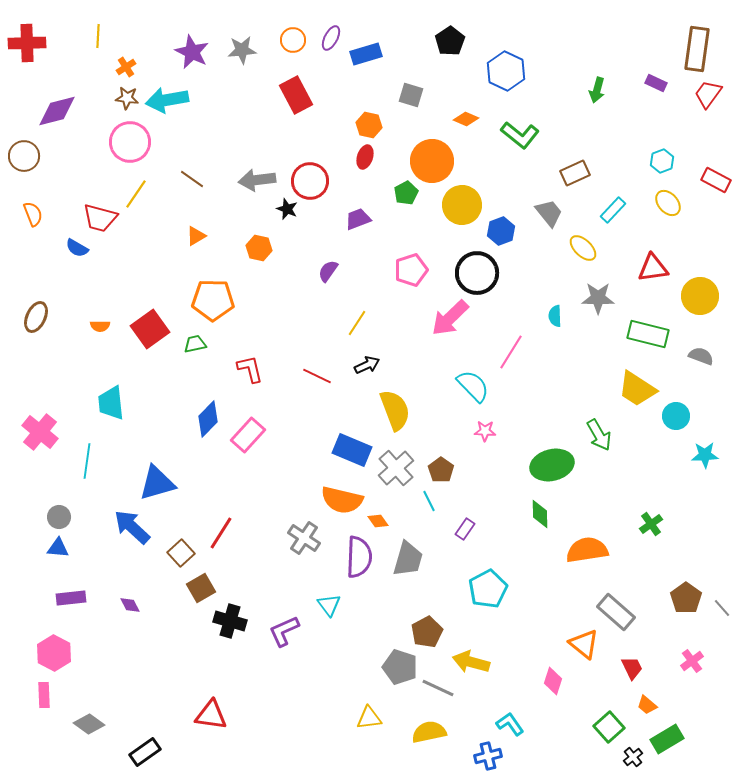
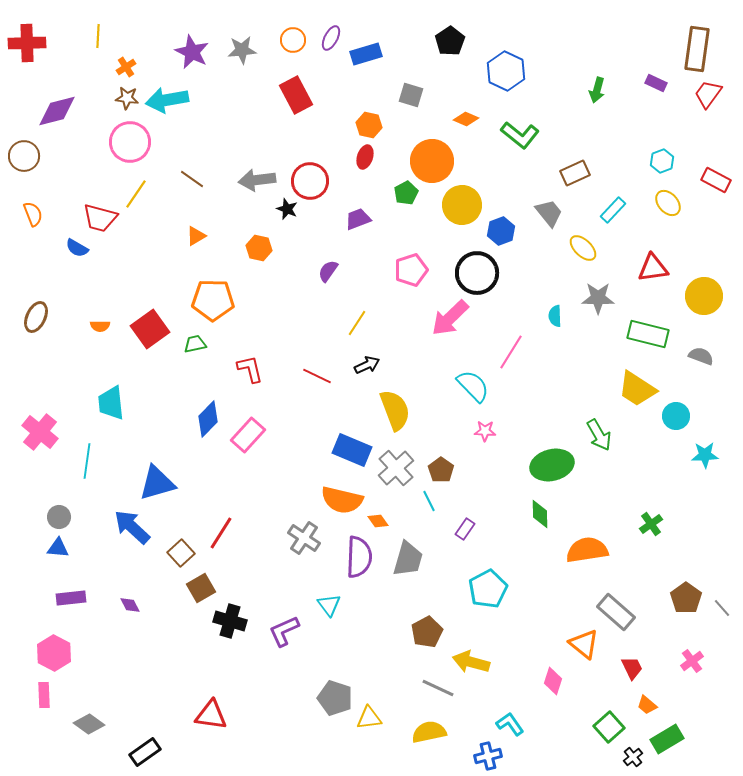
yellow circle at (700, 296): moved 4 px right
gray pentagon at (400, 667): moved 65 px left, 31 px down
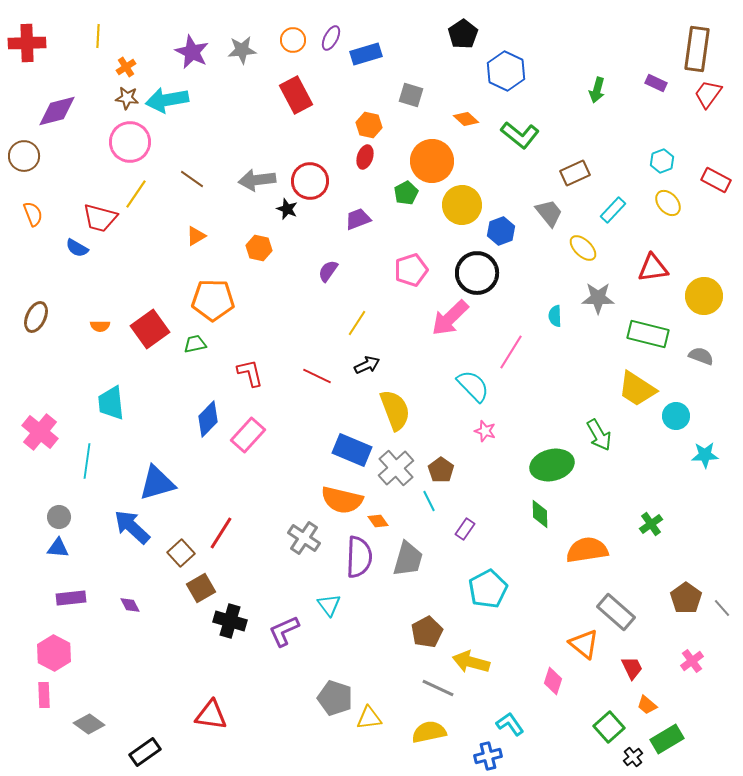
black pentagon at (450, 41): moved 13 px right, 7 px up
orange diamond at (466, 119): rotated 20 degrees clockwise
red L-shape at (250, 369): moved 4 px down
pink star at (485, 431): rotated 15 degrees clockwise
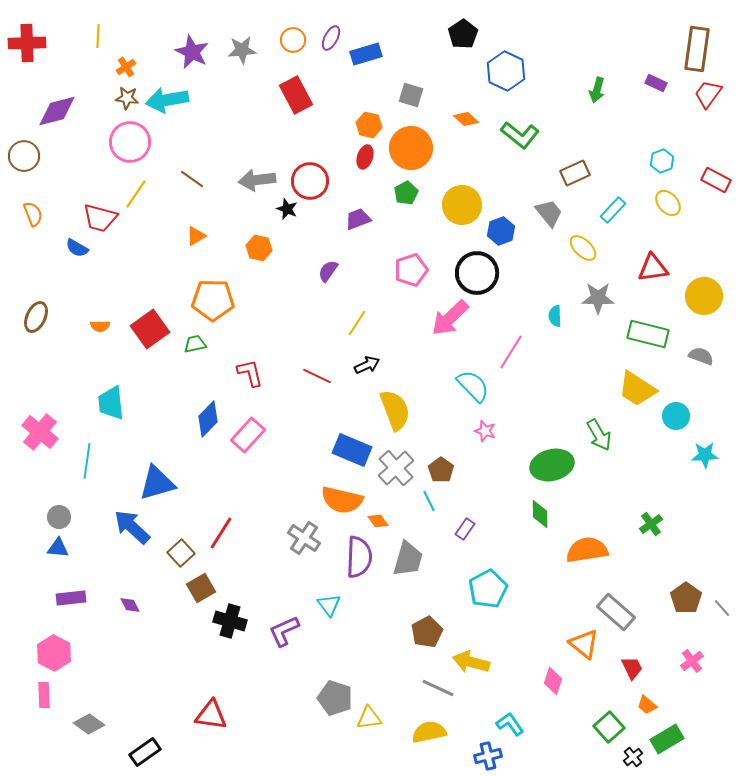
orange circle at (432, 161): moved 21 px left, 13 px up
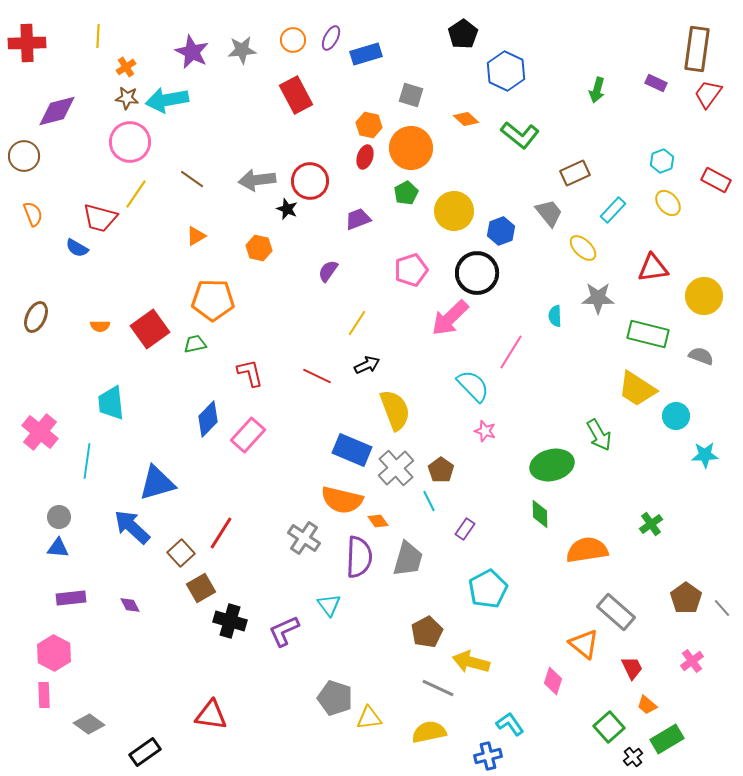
yellow circle at (462, 205): moved 8 px left, 6 px down
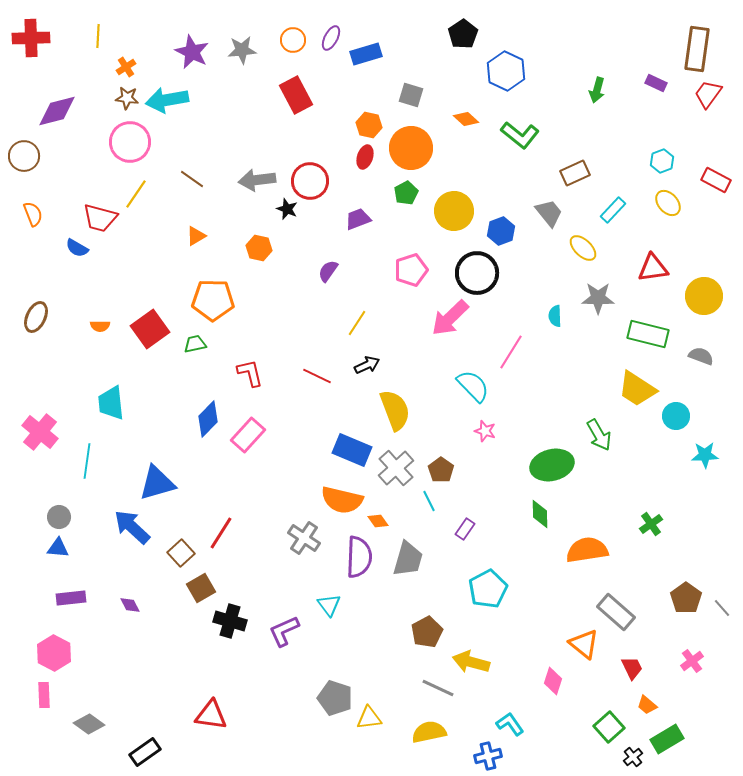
red cross at (27, 43): moved 4 px right, 5 px up
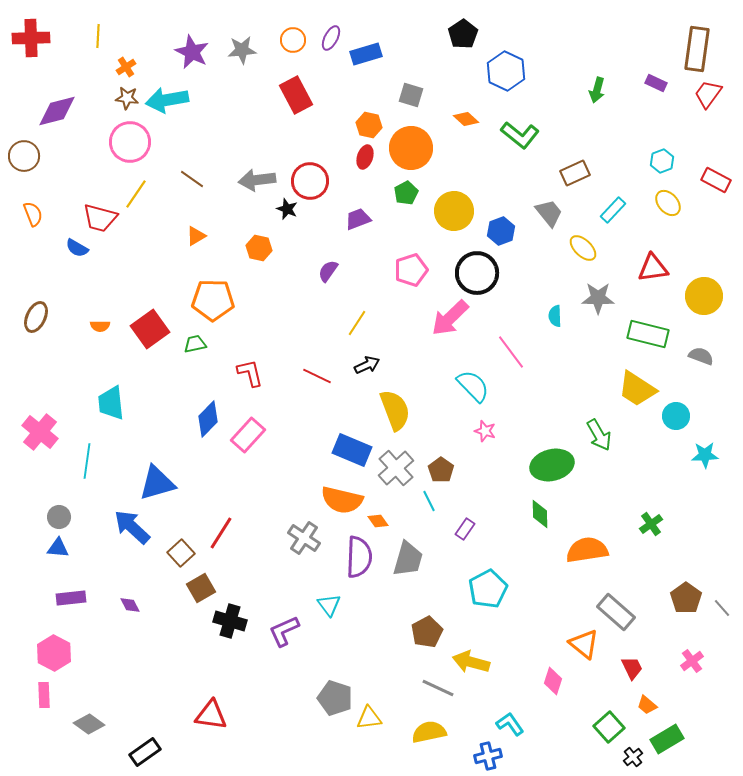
pink line at (511, 352): rotated 69 degrees counterclockwise
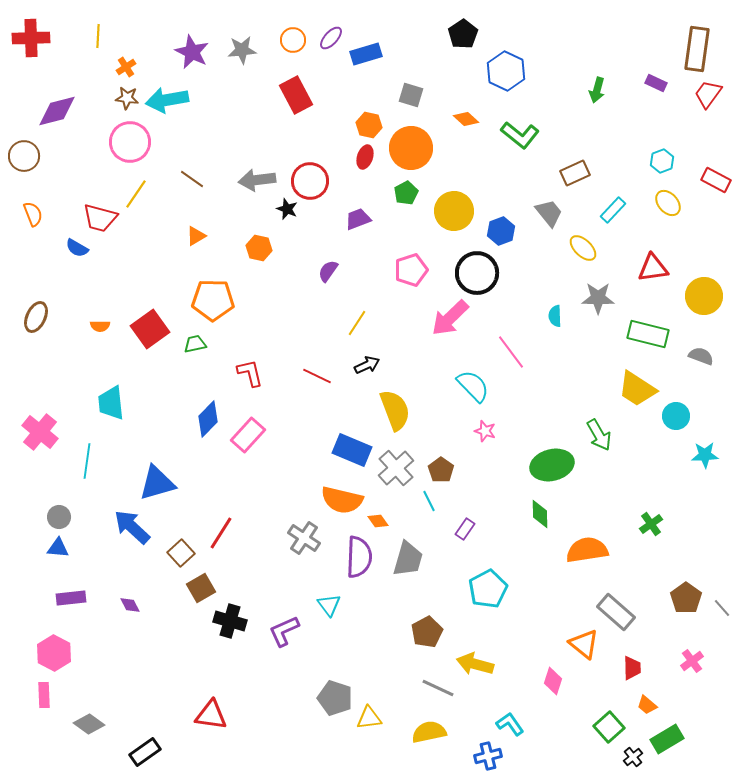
purple ellipse at (331, 38): rotated 15 degrees clockwise
yellow arrow at (471, 662): moved 4 px right, 2 px down
red trapezoid at (632, 668): rotated 25 degrees clockwise
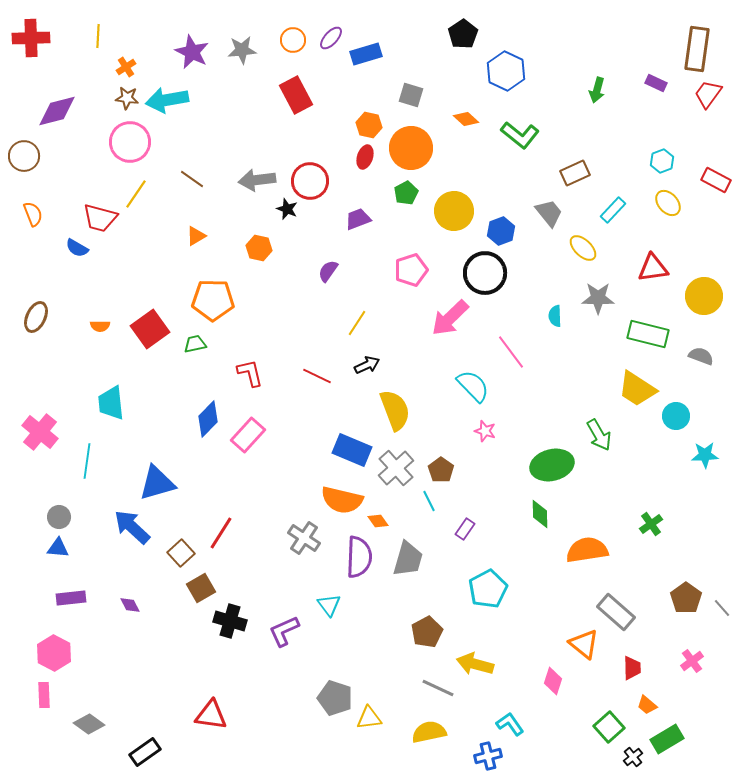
black circle at (477, 273): moved 8 px right
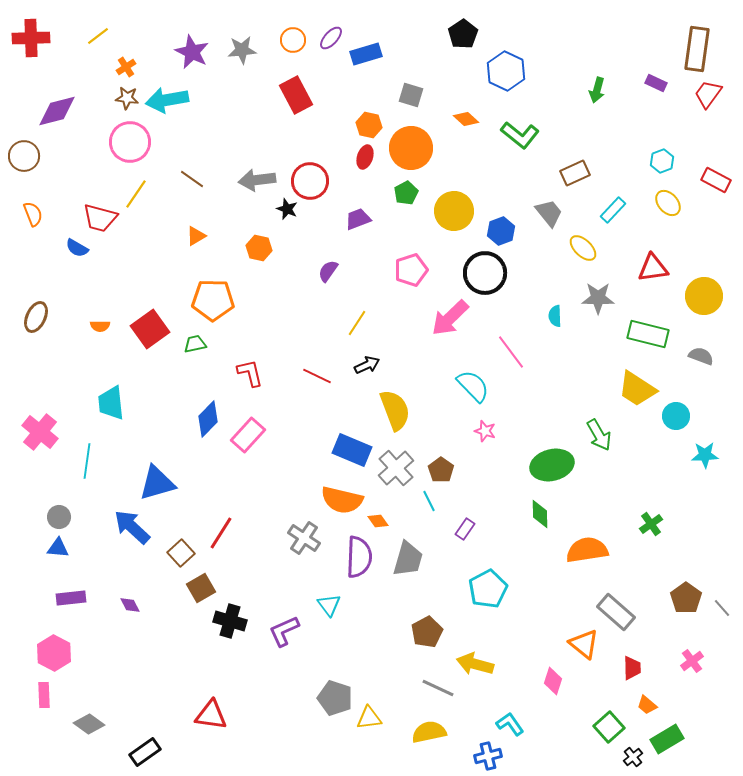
yellow line at (98, 36): rotated 50 degrees clockwise
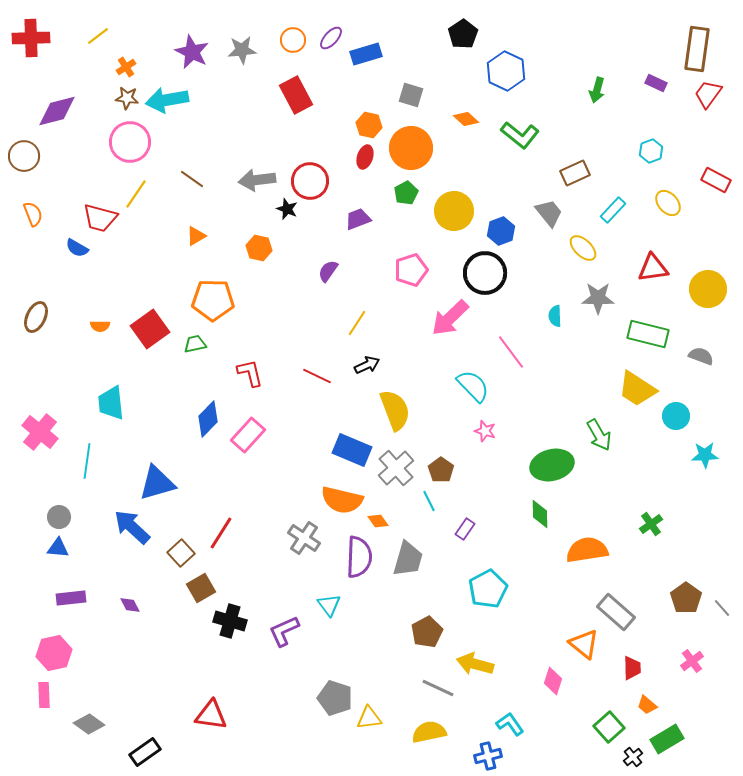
cyan hexagon at (662, 161): moved 11 px left, 10 px up
yellow circle at (704, 296): moved 4 px right, 7 px up
pink hexagon at (54, 653): rotated 20 degrees clockwise
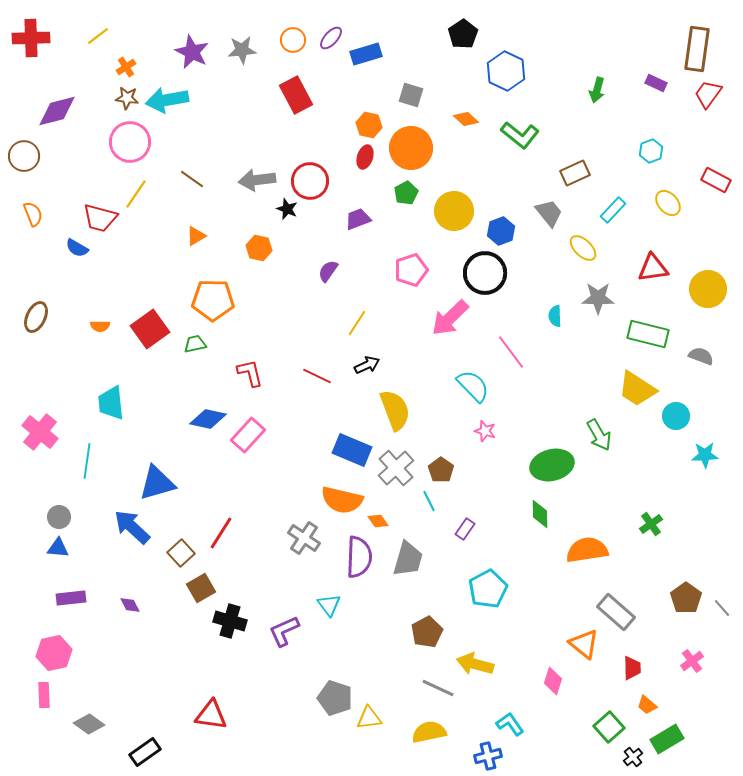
blue diamond at (208, 419): rotated 57 degrees clockwise
